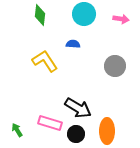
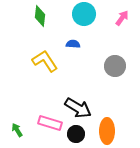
green diamond: moved 1 px down
pink arrow: moved 1 px right, 1 px up; rotated 63 degrees counterclockwise
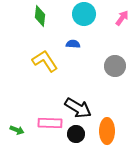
pink rectangle: rotated 15 degrees counterclockwise
green arrow: rotated 144 degrees clockwise
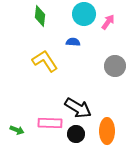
pink arrow: moved 14 px left, 4 px down
blue semicircle: moved 2 px up
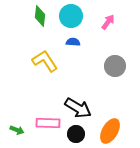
cyan circle: moved 13 px left, 2 px down
pink rectangle: moved 2 px left
orange ellipse: moved 3 px right; rotated 30 degrees clockwise
